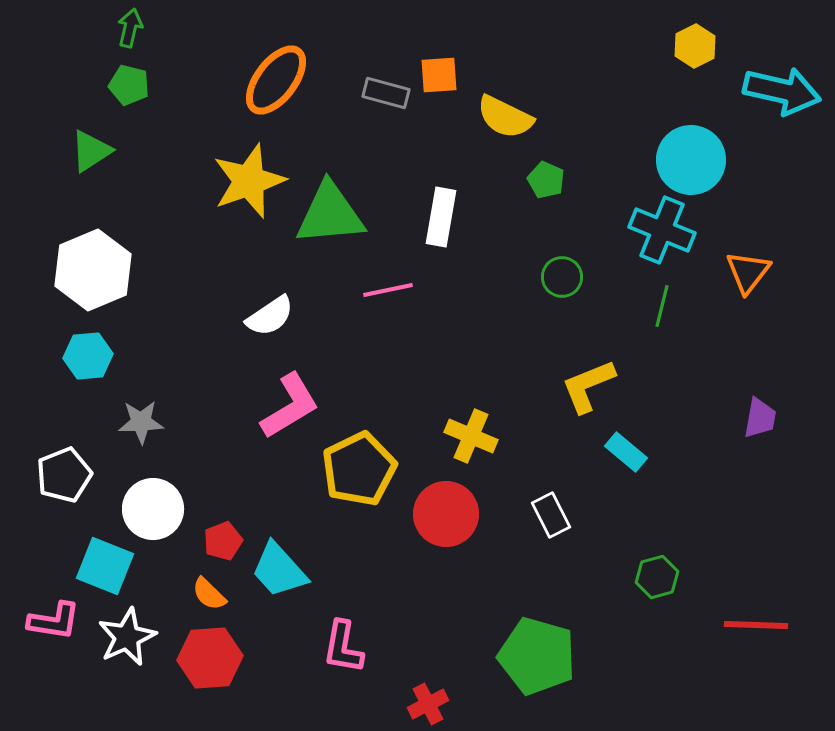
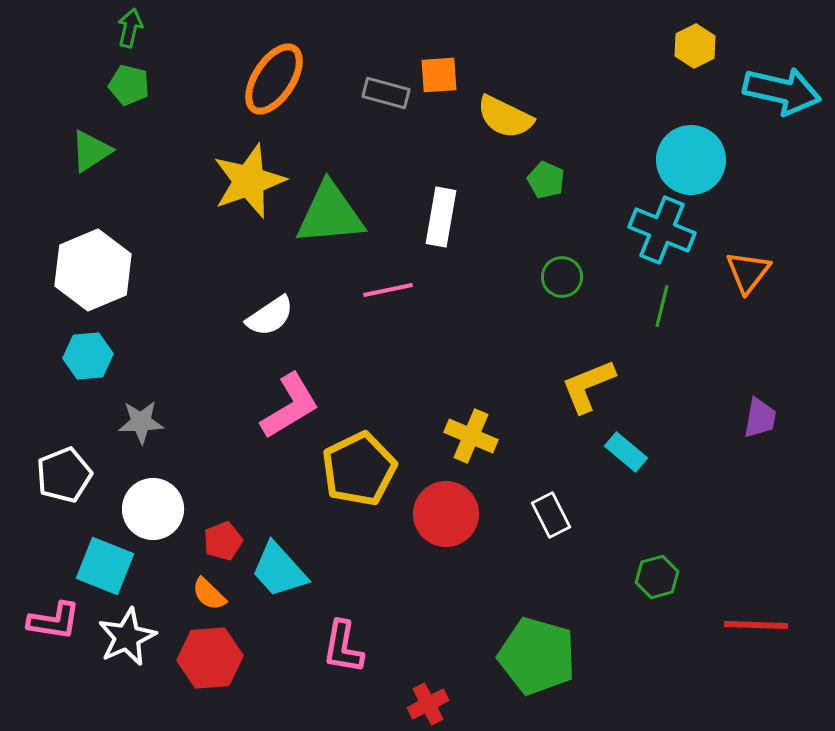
orange ellipse at (276, 80): moved 2 px left, 1 px up; rotated 4 degrees counterclockwise
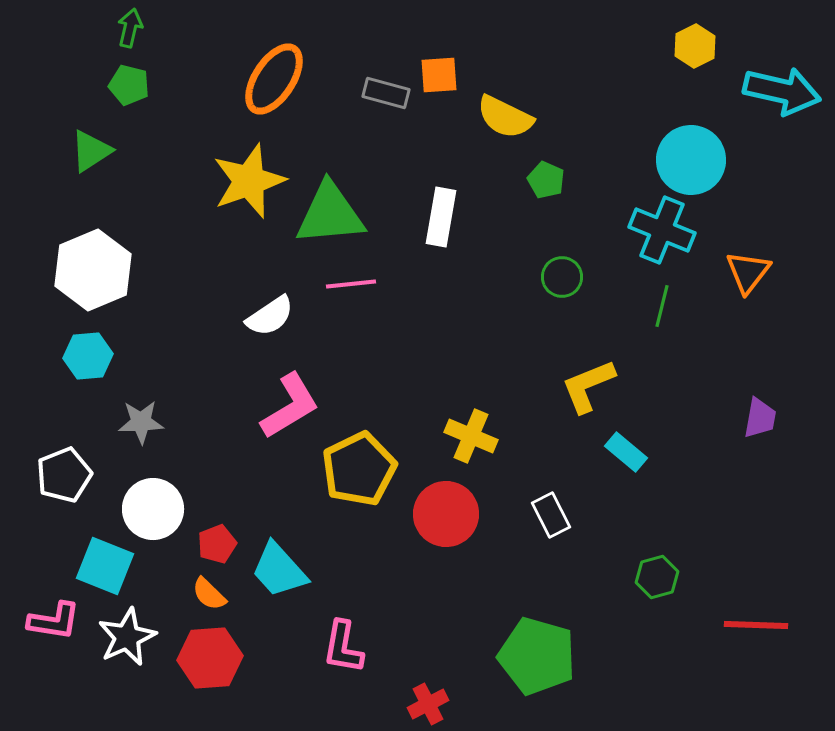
pink line at (388, 290): moved 37 px left, 6 px up; rotated 6 degrees clockwise
red pentagon at (223, 541): moved 6 px left, 3 px down
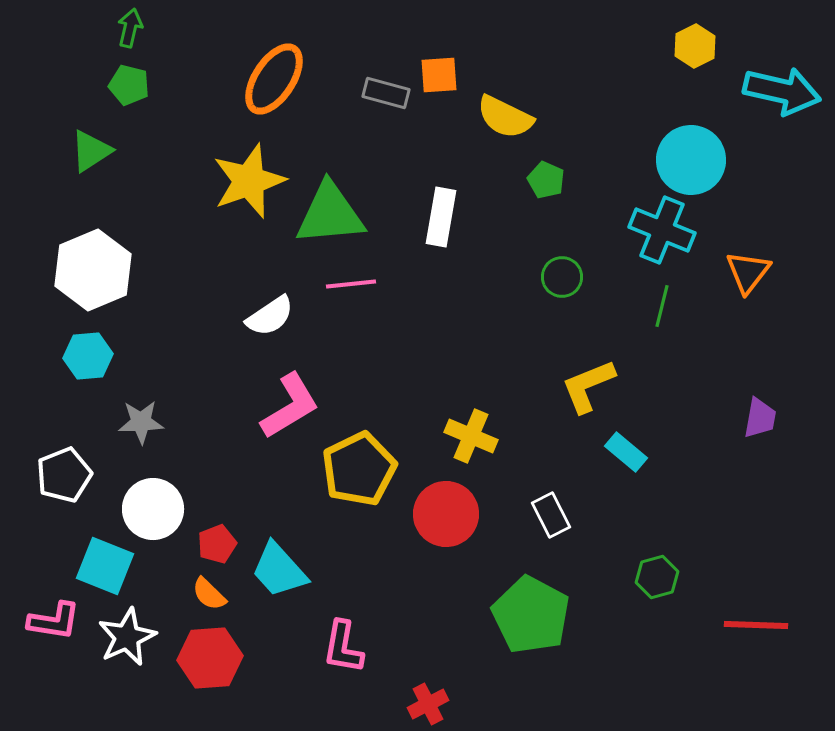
green pentagon at (537, 656): moved 6 px left, 41 px up; rotated 12 degrees clockwise
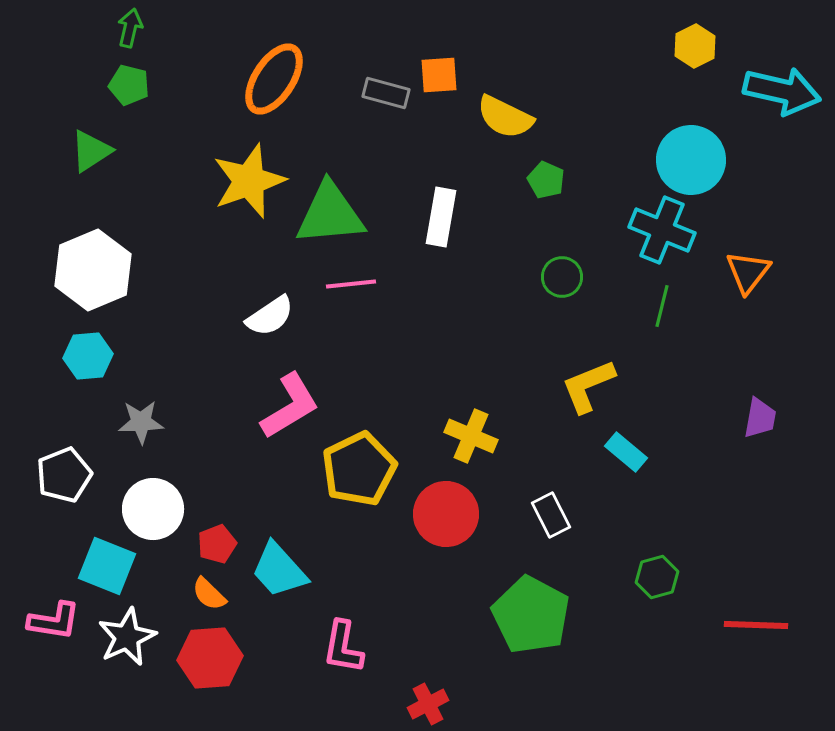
cyan square at (105, 566): moved 2 px right
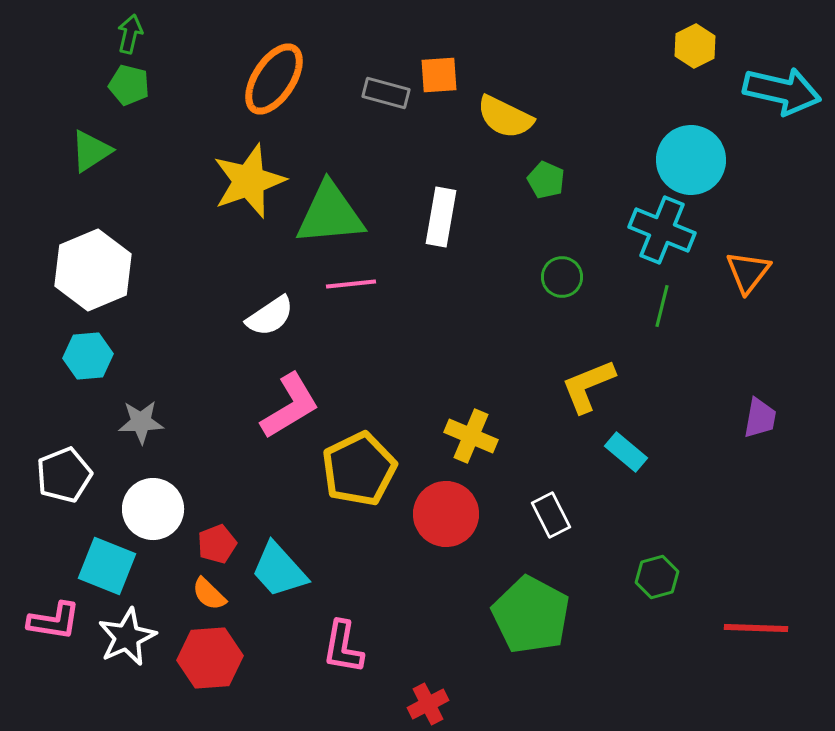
green arrow at (130, 28): moved 6 px down
red line at (756, 625): moved 3 px down
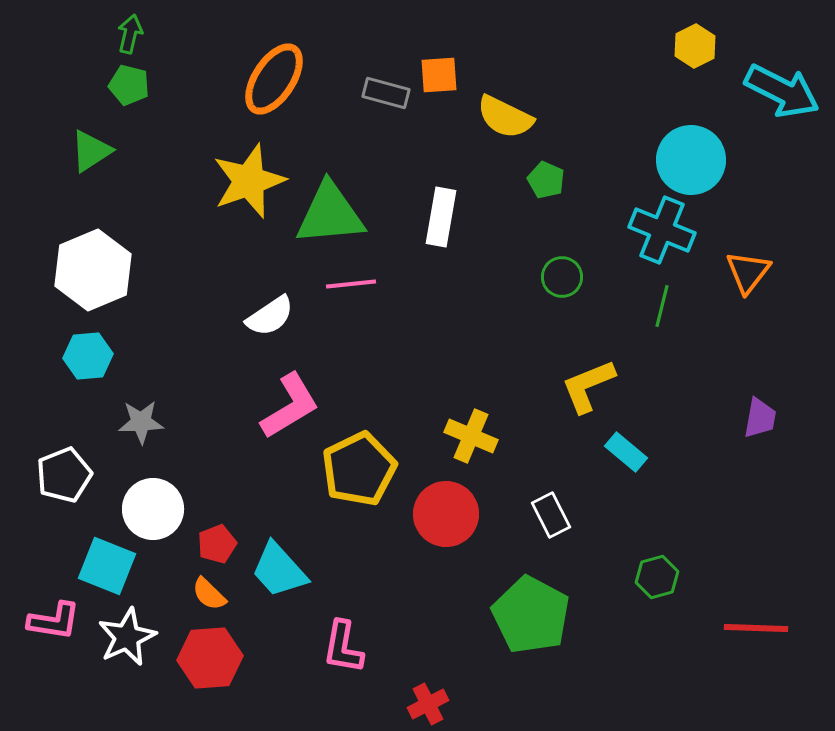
cyan arrow at (782, 91): rotated 14 degrees clockwise
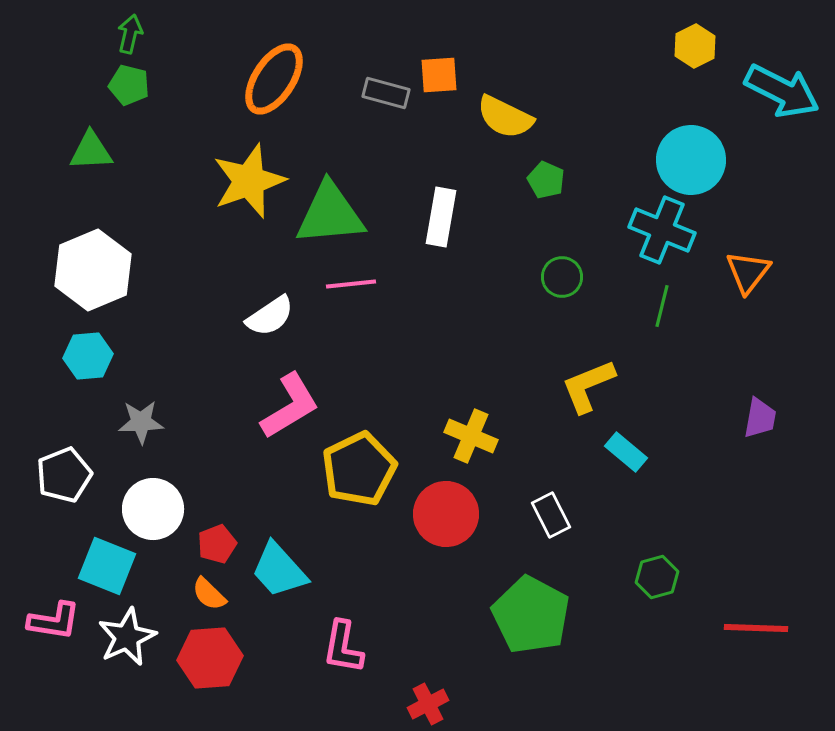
green triangle at (91, 151): rotated 30 degrees clockwise
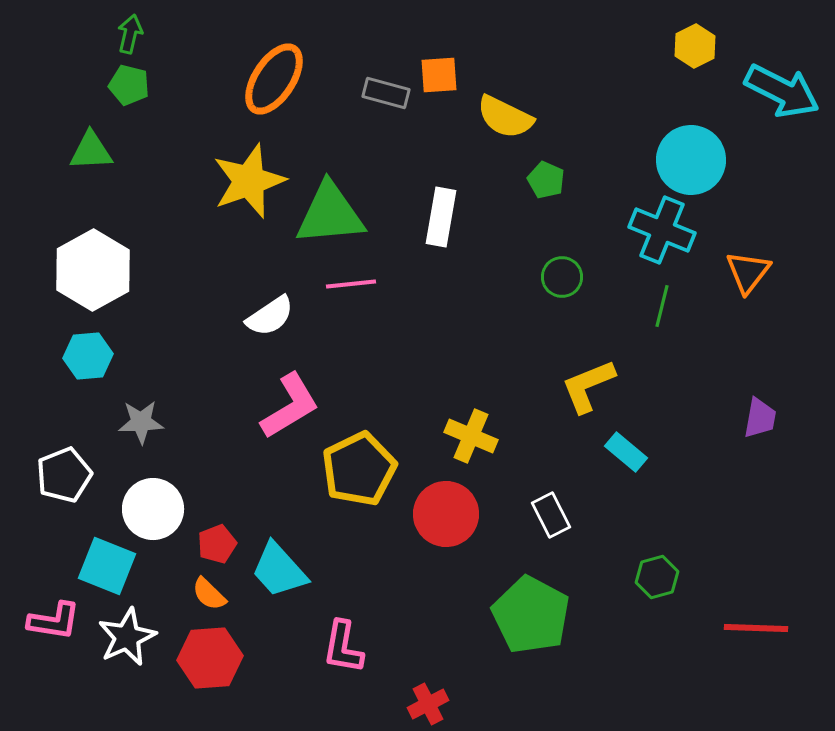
white hexagon at (93, 270): rotated 6 degrees counterclockwise
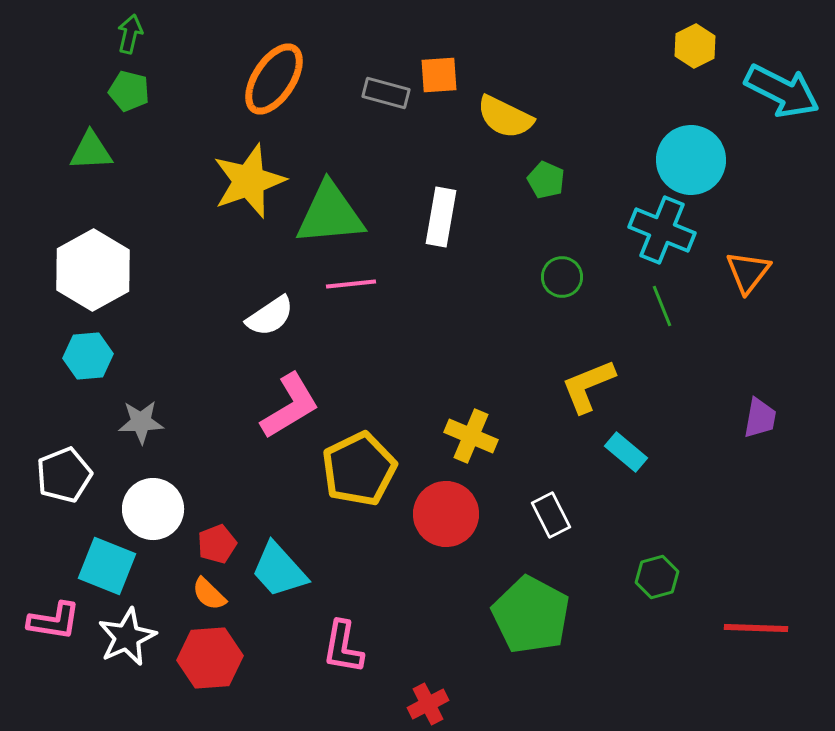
green pentagon at (129, 85): moved 6 px down
green line at (662, 306): rotated 36 degrees counterclockwise
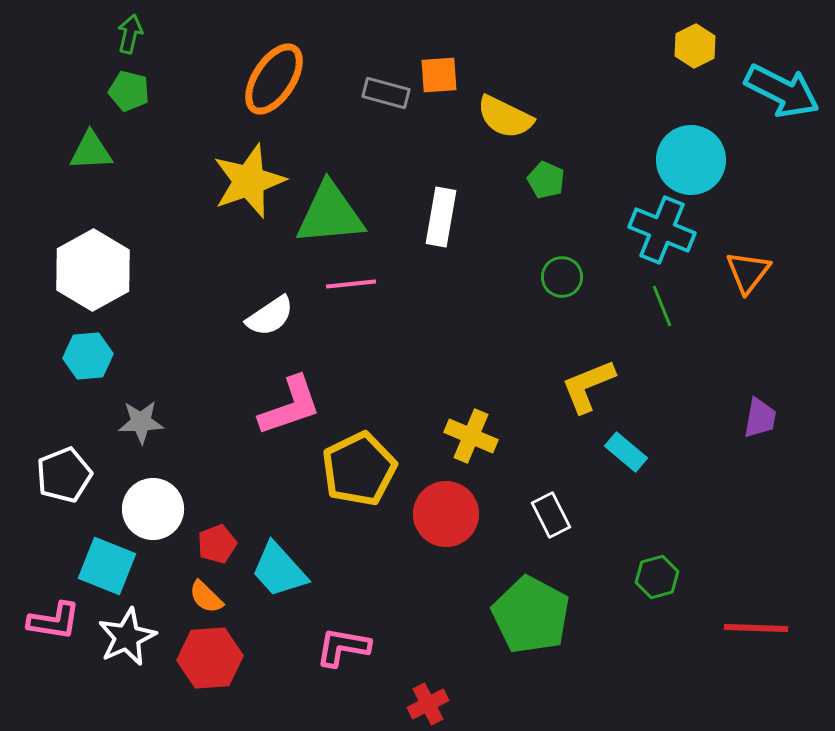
pink L-shape at (290, 406): rotated 12 degrees clockwise
orange semicircle at (209, 594): moved 3 px left, 3 px down
pink L-shape at (343, 647): rotated 90 degrees clockwise
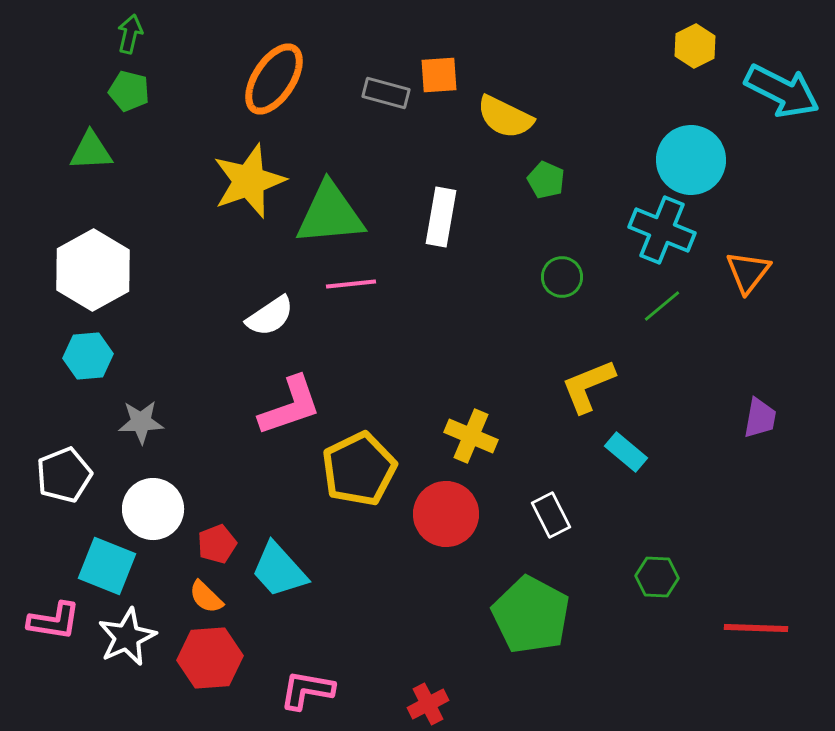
green line at (662, 306): rotated 72 degrees clockwise
green hexagon at (657, 577): rotated 18 degrees clockwise
pink L-shape at (343, 647): moved 36 px left, 43 px down
